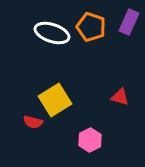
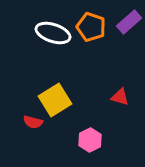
purple rectangle: rotated 25 degrees clockwise
white ellipse: moved 1 px right
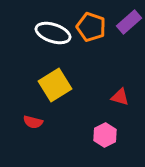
yellow square: moved 15 px up
pink hexagon: moved 15 px right, 5 px up
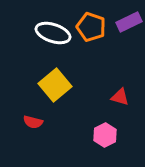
purple rectangle: rotated 15 degrees clockwise
yellow square: rotated 8 degrees counterclockwise
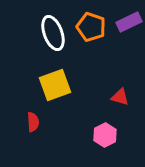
white ellipse: rotated 52 degrees clockwise
yellow square: rotated 20 degrees clockwise
red semicircle: rotated 108 degrees counterclockwise
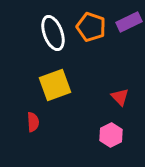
red triangle: rotated 30 degrees clockwise
pink hexagon: moved 6 px right
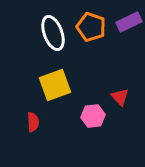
pink hexagon: moved 18 px left, 19 px up; rotated 20 degrees clockwise
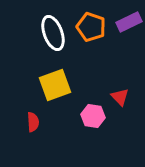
pink hexagon: rotated 15 degrees clockwise
